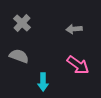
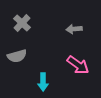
gray semicircle: moved 2 px left; rotated 144 degrees clockwise
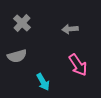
gray arrow: moved 4 px left
pink arrow: rotated 20 degrees clockwise
cyan arrow: rotated 30 degrees counterclockwise
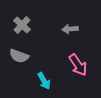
gray cross: moved 2 px down
gray semicircle: moved 2 px right; rotated 36 degrees clockwise
cyan arrow: moved 1 px right, 1 px up
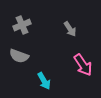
gray cross: rotated 24 degrees clockwise
gray arrow: rotated 119 degrees counterclockwise
pink arrow: moved 5 px right
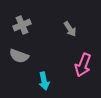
pink arrow: rotated 55 degrees clockwise
cyan arrow: rotated 18 degrees clockwise
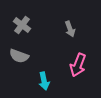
gray cross: rotated 30 degrees counterclockwise
gray arrow: rotated 14 degrees clockwise
pink arrow: moved 5 px left
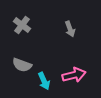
gray semicircle: moved 3 px right, 9 px down
pink arrow: moved 4 px left, 10 px down; rotated 125 degrees counterclockwise
cyan arrow: rotated 12 degrees counterclockwise
